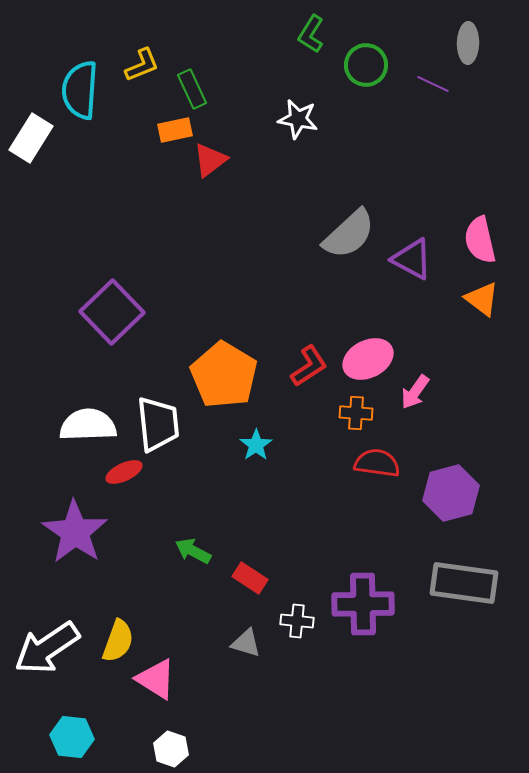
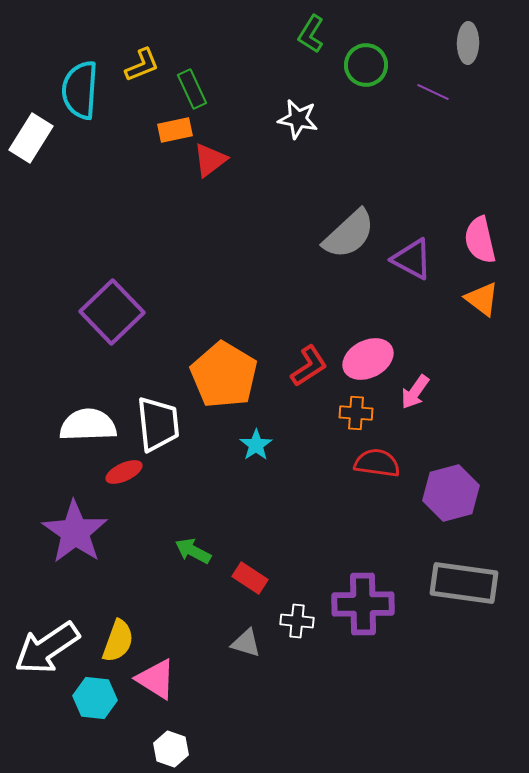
purple line: moved 8 px down
cyan hexagon: moved 23 px right, 39 px up
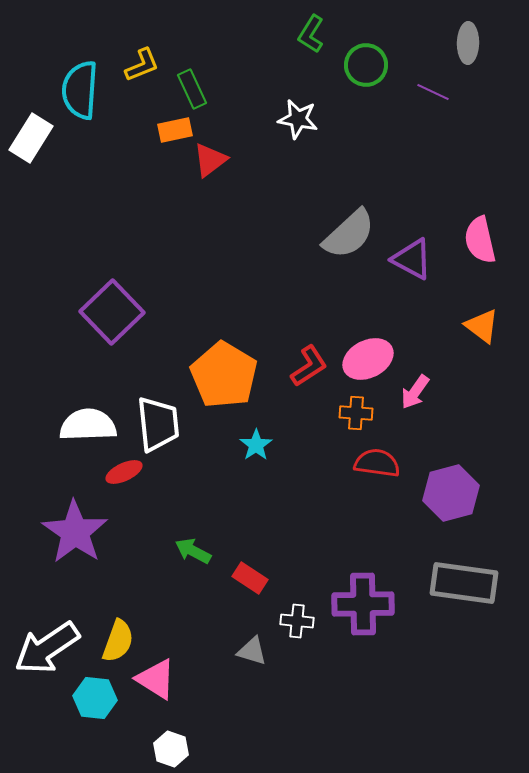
orange triangle: moved 27 px down
gray triangle: moved 6 px right, 8 px down
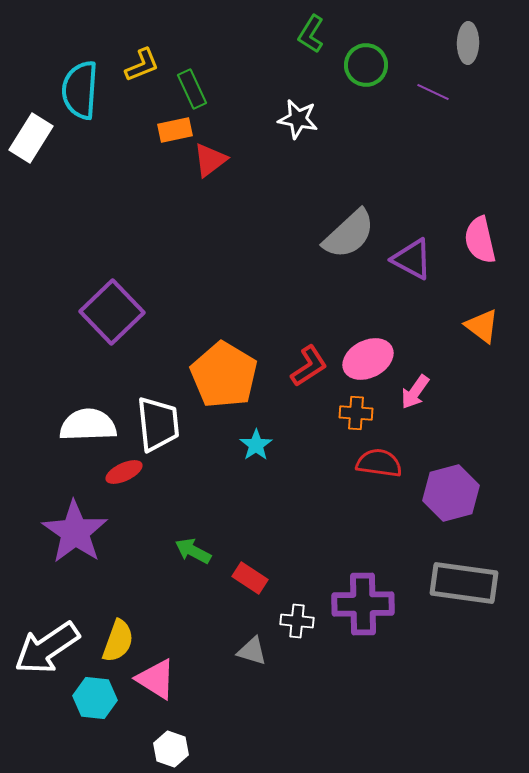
red semicircle: moved 2 px right
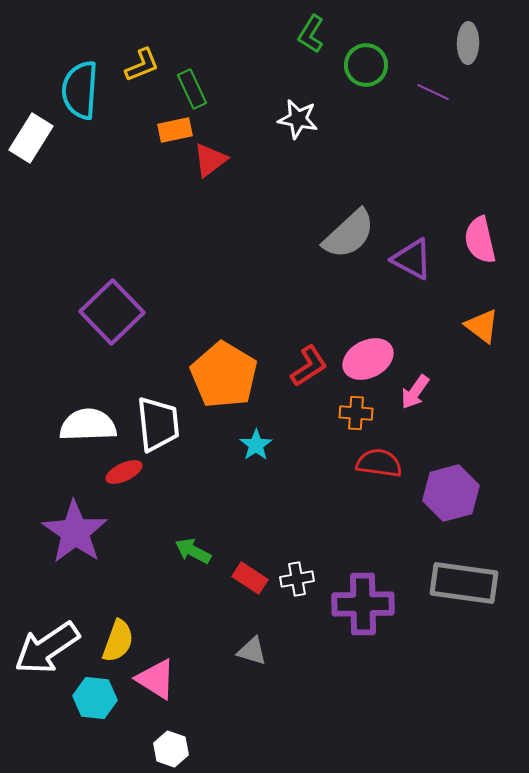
white cross: moved 42 px up; rotated 16 degrees counterclockwise
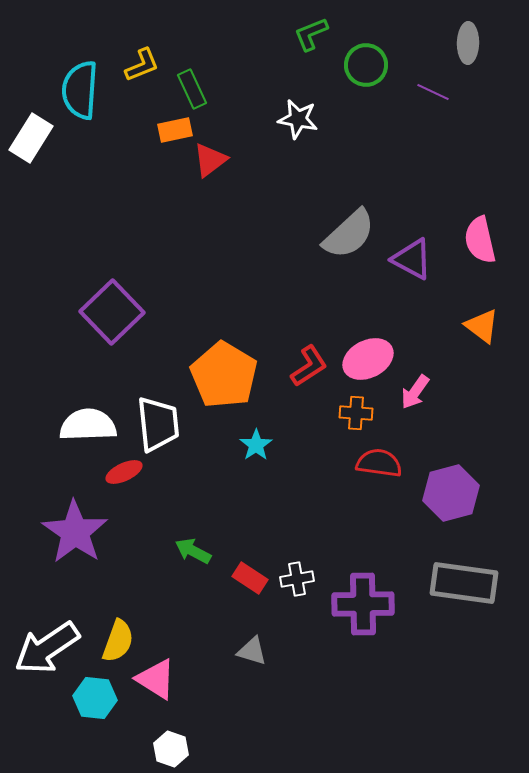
green L-shape: rotated 36 degrees clockwise
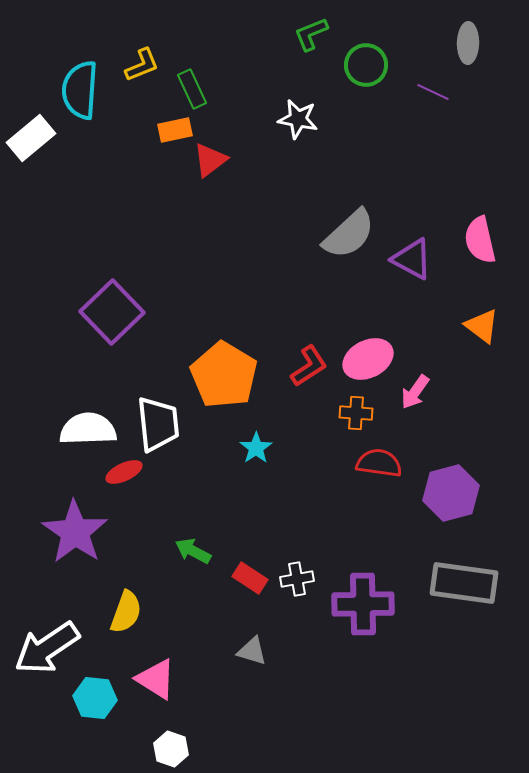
white rectangle: rotated 18 degrees clockwise
white semicircle: moved 4 px down
cyan star: moved 3 px down
yellow semicircle: moved 8 px right, 29 px up
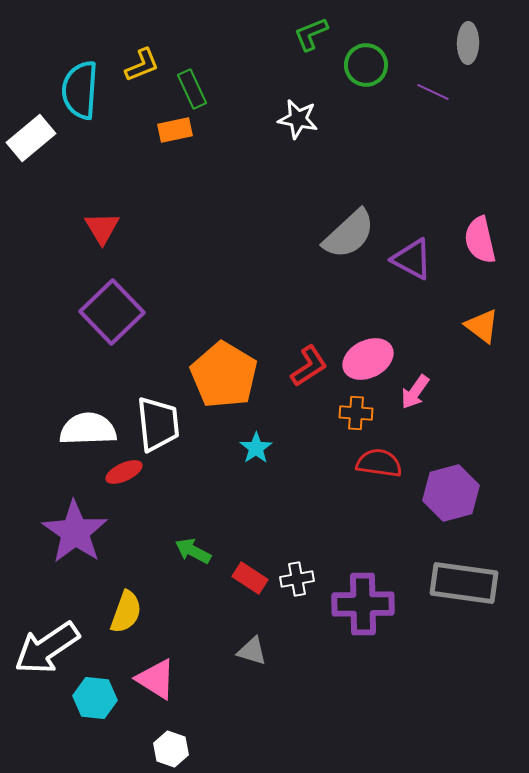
red triangle: moved 108 px left, 68 px down; rotated 24 degrees counterclockwise
